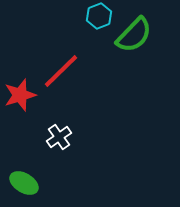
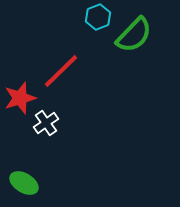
cyan hexagon: moved 1 px left, 1 px down
red star: moved 3 px down
white cross: moved 13 px left, 14 px up
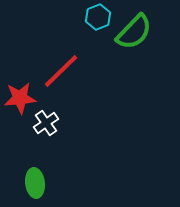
green semicircle: moved 3 px up
red star: rotated 12 degrees clockwise
green ellipse: moved 11 px right; rotated 52 degrees clockwise
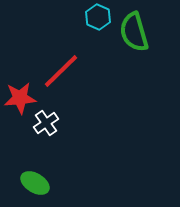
cyan hexagon: rotated 15 degrees counterclockwise
green semicircle: rotated 120 degrees clockwise
green ellipse: rotated 52 degrees counterclockwise
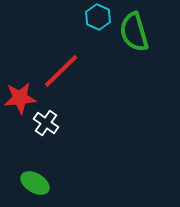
white cross: rotated 20 degrees counterclockwise
